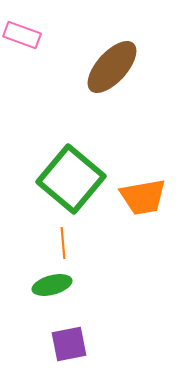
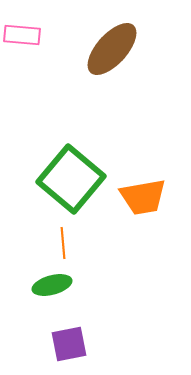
pink rectangle: rotated 15 degrees counterclockwise
brown ellipse: moved 18 px up
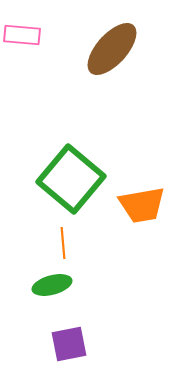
orange trapezoid: moved 1 px left, 8 px down
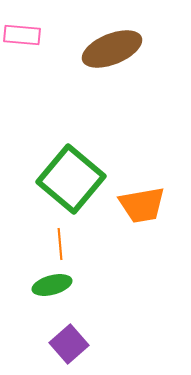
brown ellipse: rotated 26 degrees clockwise
orange line: moved 3 px left, 1 px down
purple square: rotated 30 degrees counterclockwise
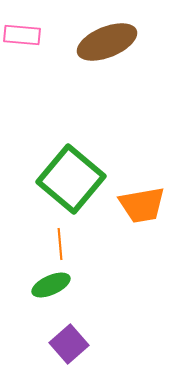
brown ellipse: moved 5 px left, 7 px up
green ellipse: moved 1 px left; rotated 9 degrees counterclockwise
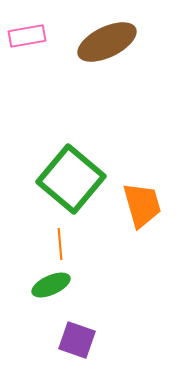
pink rectangle: moved 5 px right, 1 px down; rotated 15 degrees counterclockwise
brown ellipse: rotated 4 degrees counterclockwise
orange trapezoid: rotated 96 degrees counterclockwise
purple square: moved 8 px right, 4 px up; rotated 30 degrees counterclockwise
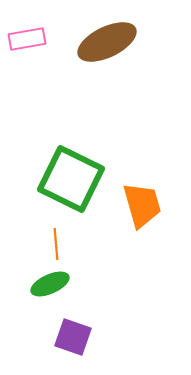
pink rectangle: moved 3 px down
green square: rotated 14 degrees counterclockwise
orange line: moved 4 px left
green ellipse: moved 1 px left, 1 px up
purple square: moved 4 px left, 3 px up
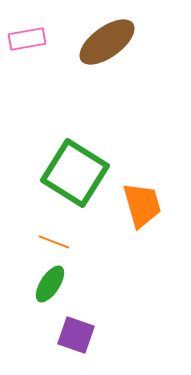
brown ellipse: rotated 10 degrees counterclockwise
green square: moved 4 px right, 6 px up; rotated 6 degrees clockwise
orange line: moved 2 px left, 2 px up; rotated 64 degrees counterclockwise
green ellipse: rotated 33 degrees counterclockwise
purple square: moved 3 px right, 2 px up
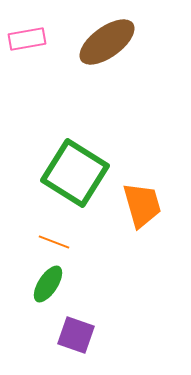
green ellipse: moved 2 px left
